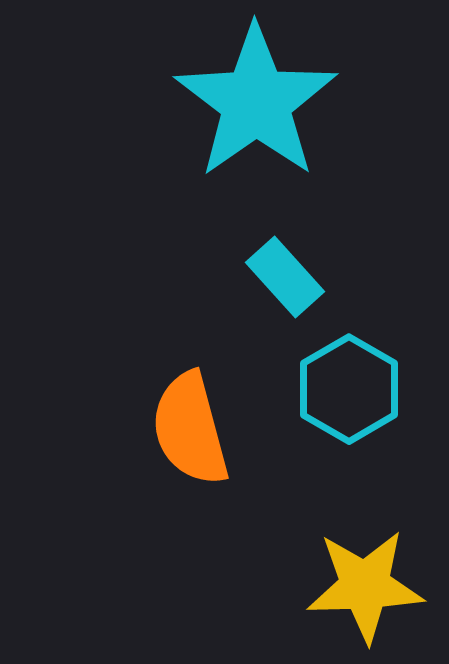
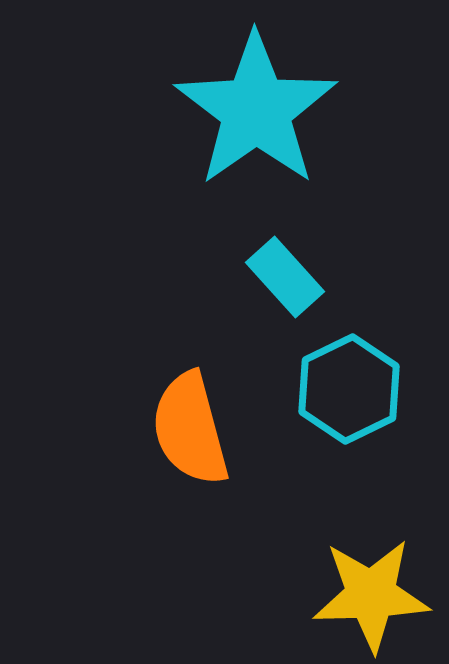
cyan star: moved 8 px down
cyan hexagon: rotated 4 degrees clockwise
yellow star: moved 6 px right, 9 px down
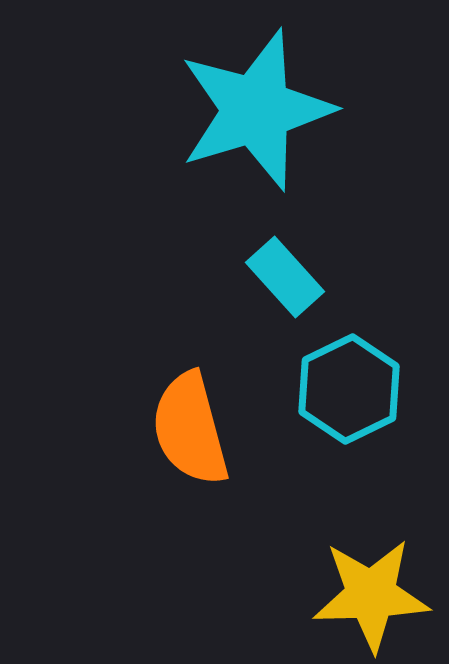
cyan star: rotated 18 degrees clockwise
